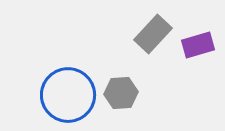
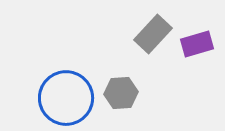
purple rectangle: moved 1 px left, 1 px up
blue circle: moved 2 px left, 3 px down
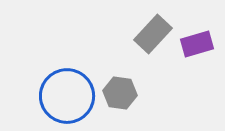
gray hexagon: moved 1 px left; rotated 12 degrees clockwise
blue circle: moved 1 px right, 2 px up
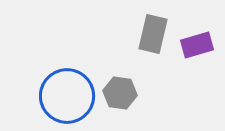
gray rectangle: rotated 30 degrees counterclockwise
purple rectangle: moved 1 px down
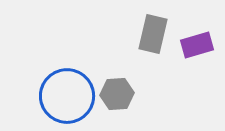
gray hexagon: moved 3 px left, 1 px down; rotated 12 degrees counterclockwise
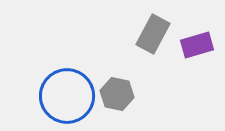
gray rectangle: rotated 15 degrees clockwise
gray hexagon: rotated 16 degrees clockwise
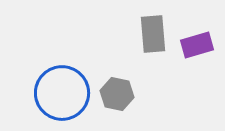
gray rectangle: rotated 33 degrees counterclockwise
blue circle: moved 5 px left, 3 px up
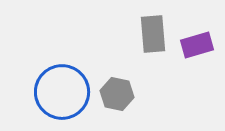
blue circle: moved 1 px up
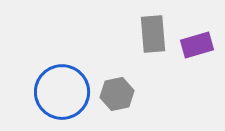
gray hexagon: rotated 24 degrees counterclockwise
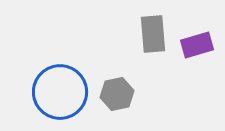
blue circle: moved 2 px left
